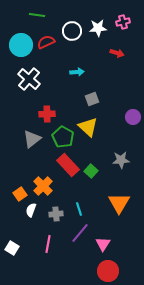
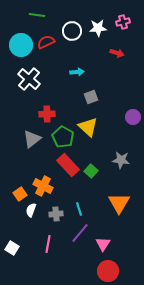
gray square: moved 1 px left, 2 px up
gray star: rotated 12 degrees clockwise
orange cross: rotated 18 degrees counterclockwise
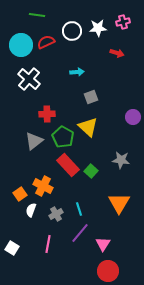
gray triangle: moved 2 px right, 2 px down
gray cross: rotated 24 degrees counterclockwise
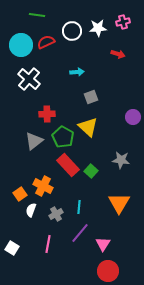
red arrow: moved 1 px right, 1 px down
cyan line: moved 2 px up; rotated 24 degrees clockwise
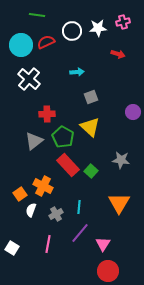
purple circle: moved 5 px up
yellow triangle: moved 2 px right
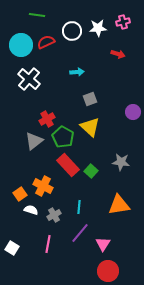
gray square: moved 1 px left, 2 px down
red cross: moved 5 px down; rotated 28 degrees counterclockwise
gray star: moved 2 px down
orange triangle: moved 2 px down; rotated 50 degrees clockwise
white semicircle: rotated 88 degrees clockwise
gray cross: moved 2 px left, 1 px down
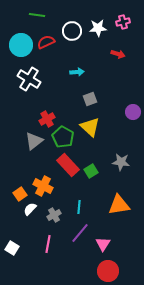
white cross: rotated 10 degrees counterclockwise
green square: rotated 16 degrees clockwise
white semicircle: moved 1 px left, 1 px up; rotated 64 degrees counterclockwise
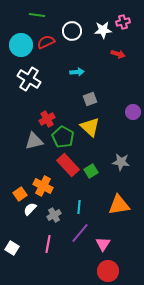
white star: moved 5 px right, 2 px down
gray triangle: rotated 24 degrees clockwise
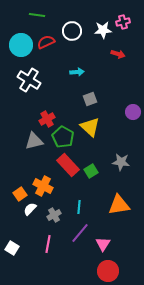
white cross: moved 1 px down
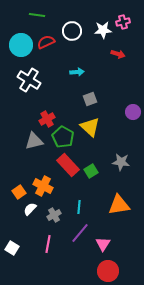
orange square: moved 1 px left, 2 px up
